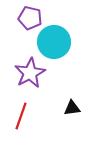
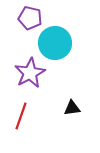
cyan circle: moved 1 px right, 1 px down
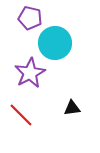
red line: moved 1 px up; rotated 64 degrees counterclockwise
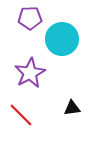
purple pentagon: rotated 15 degrees counterclockwise
cyan circle: moved 7 px right, 4 px up
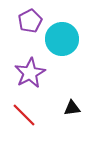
purple pentagon: moved 3 px down; rotated 25 degrees counterclockwise
red line: moved 3 px right
